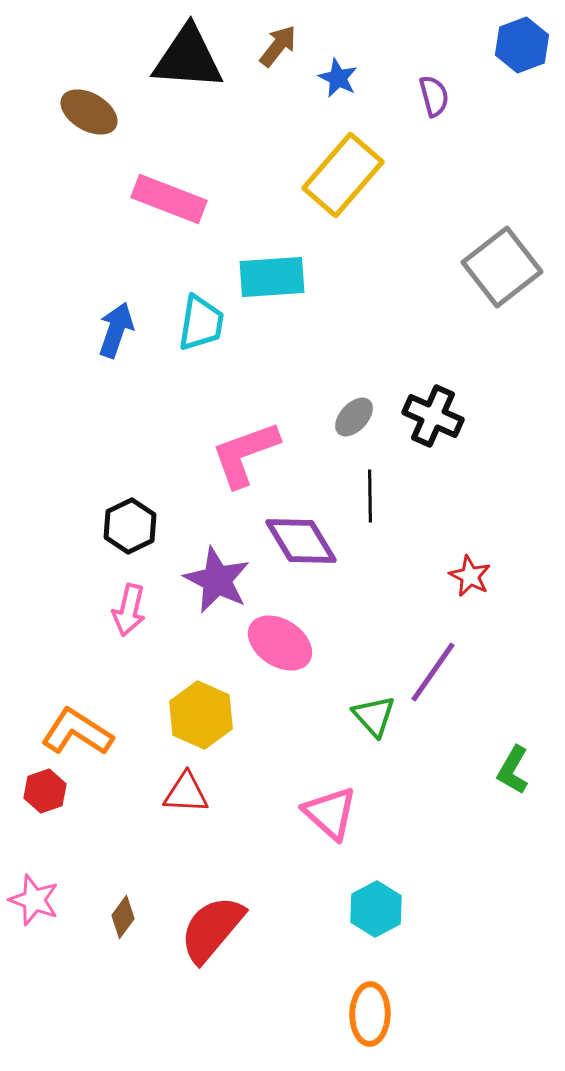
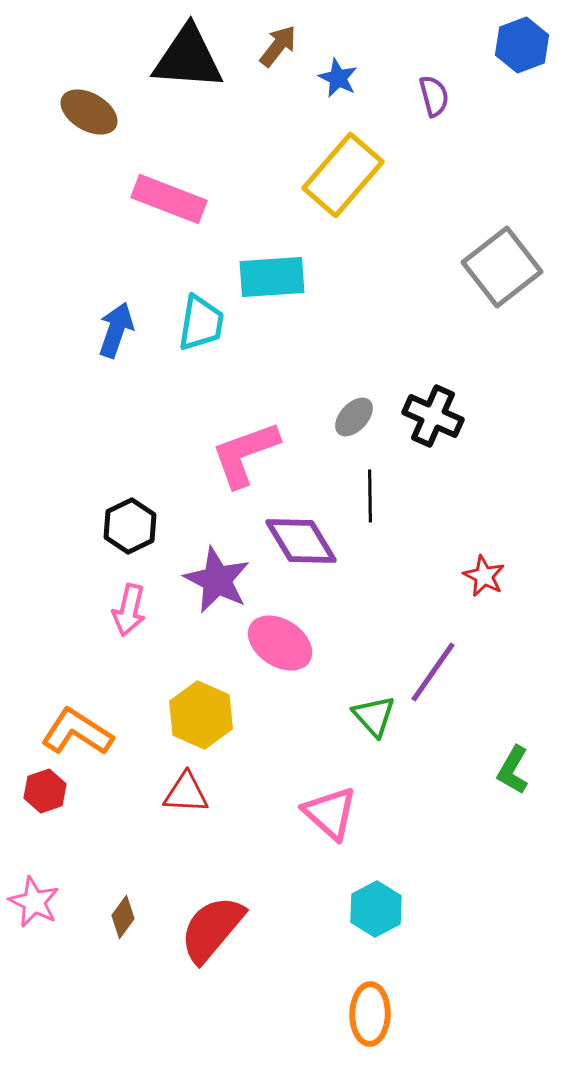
red star: moved 14 px right
pink star: moved 2 px down; rotated 6 degrees clockwise
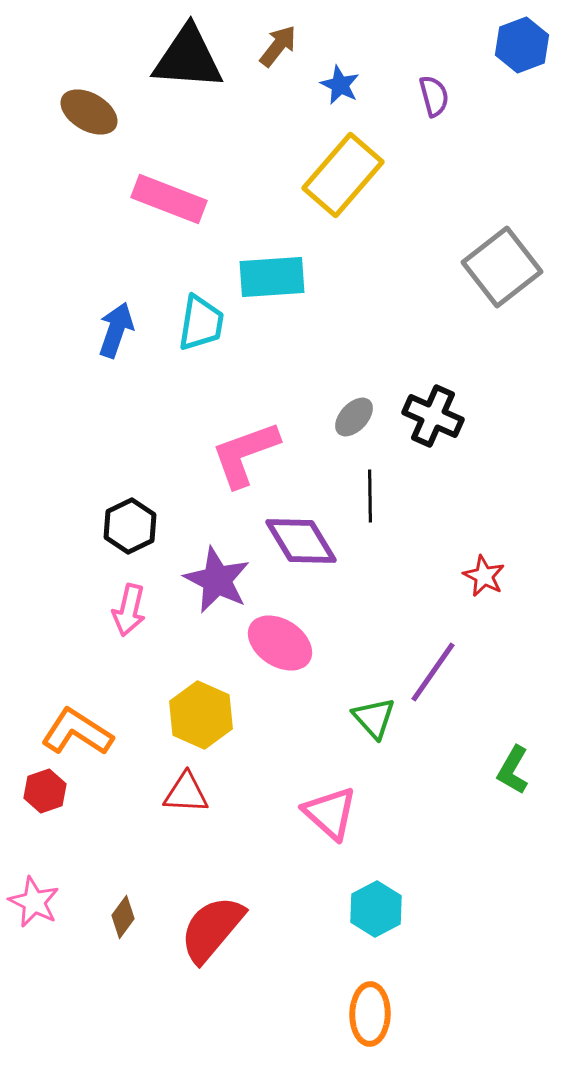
blue star: moved 2 px right, 7 px down
green triangle: moved 2 px down
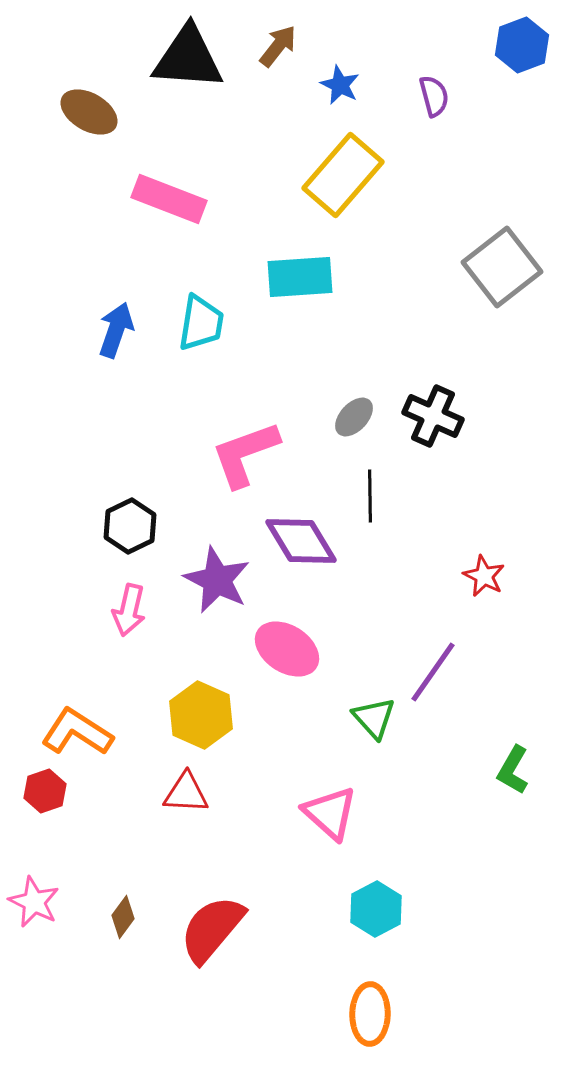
cyan rectangle: moved 28 px right
pink ellipse: moved 7 px right, 6 px down
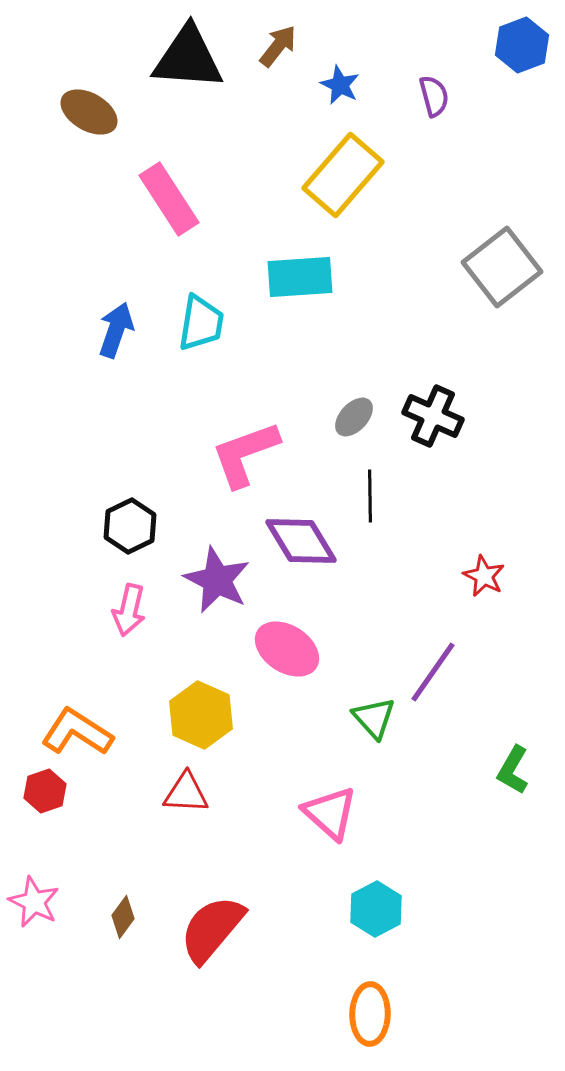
pink rectangle: rotated 36 degrees clockwise
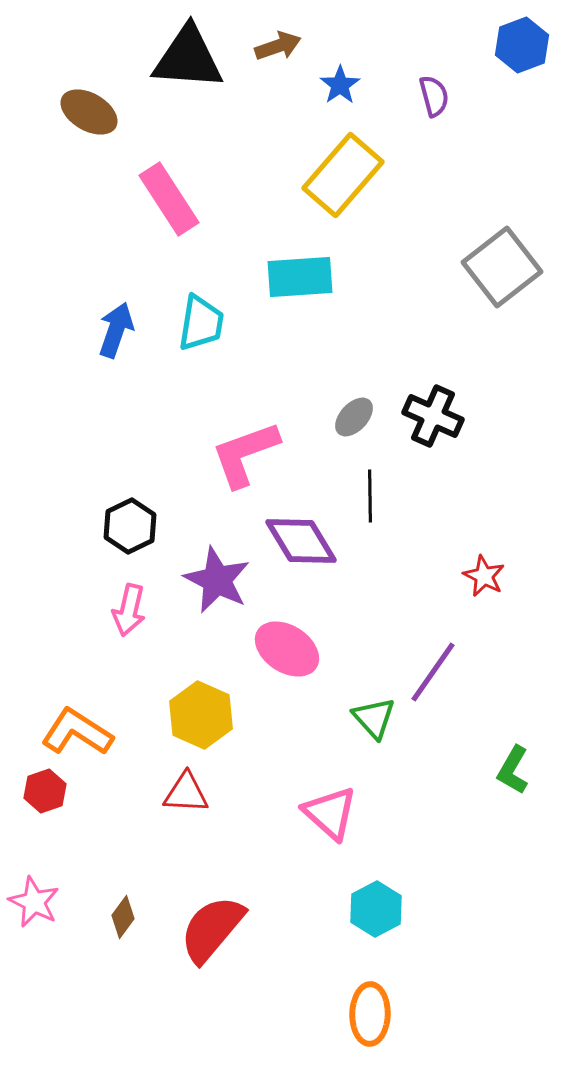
brown arrow: rotated 33 degrees clockwise
blue star: rotated 12 degrees clockwise
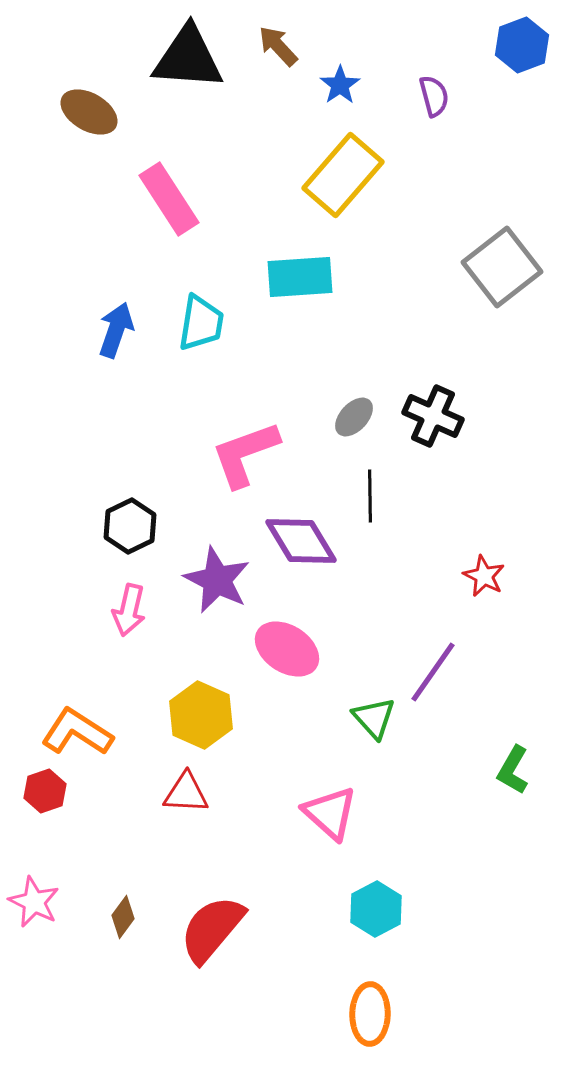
brown arrow: rotated 114 degrees counterclockwise
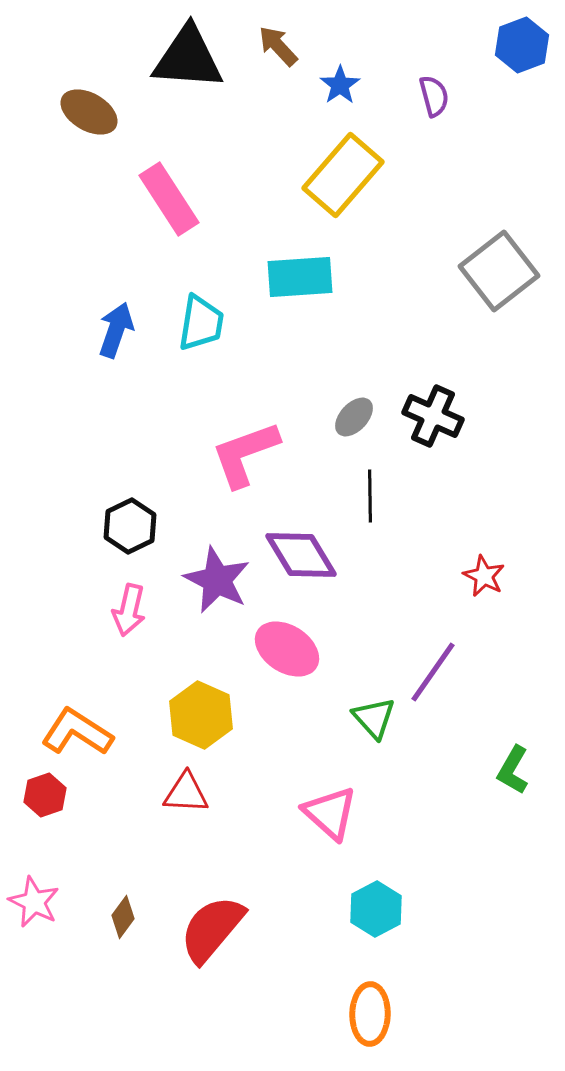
gray square: moved 3 px left, 4 px down
purple diamond: moved 14 px down
red hexagon: moved 4 px down
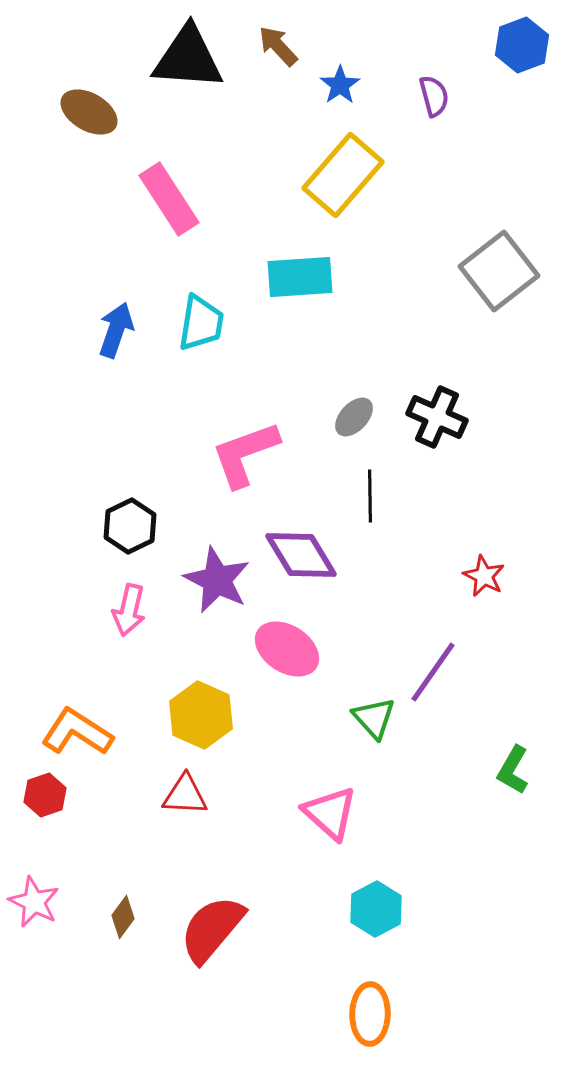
black cross: moved 4 px right, 1 px down
red triangle: moved 1 px left, 2 px down
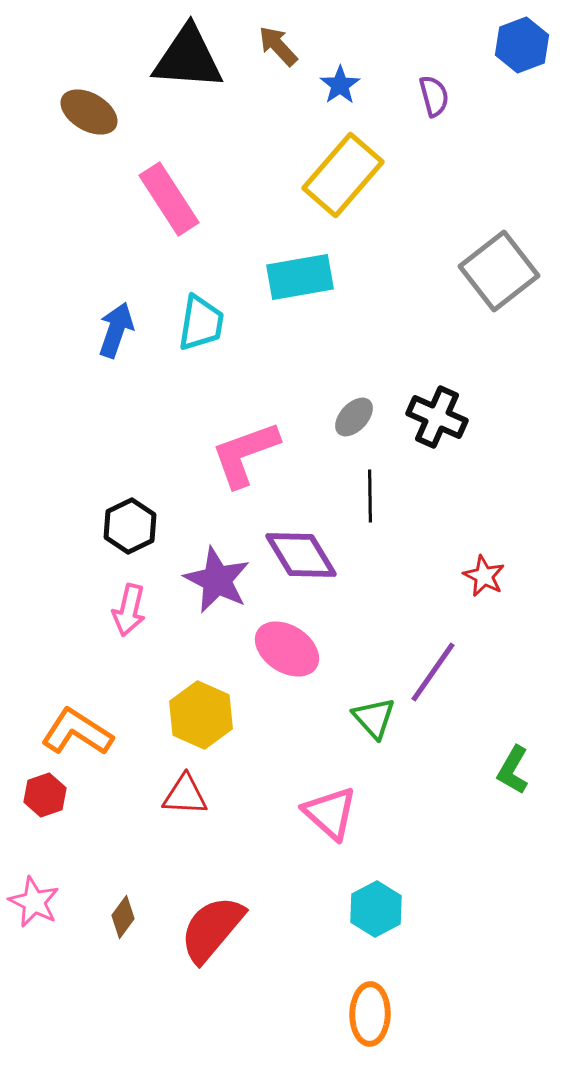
cyan rectangle: rotated 6 degrees counterclockwise
